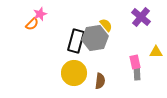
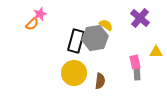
purple cross: moved 1 px left, 1 px down
yellow semicircle: rotated 16 degrees counterclockwise
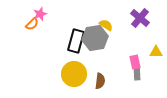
yellow circle: moved 1 px down
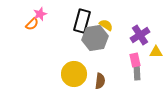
purple cross: moved 17 px down; rotated 18 degrees clockwise
black rectangle: moved 6 px right, 20 px up
pink rectangle: moved 2 px up
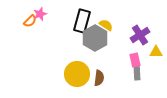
orange semicircle: moved 2 px left, 3 px up
gray hexagon: rotated 20 degrees counterclockwise
yellow circle: moved 3 px right
brown semicircle: moved 1 px left, 3 px up
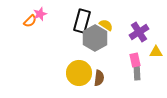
purple cross: moved 1 px left, 3 px up
yellow circle: moved 2 px right, 1 px up
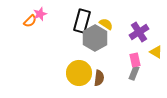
yellow semicircle: moved 1 px up
yellow triangle: rotated 32 degrees clockwise
gray rectangle: moved 3 px left; rotated 24 degrees clockwise
